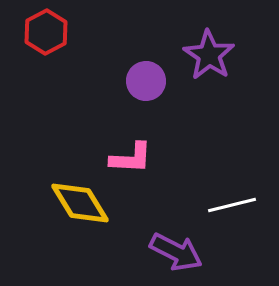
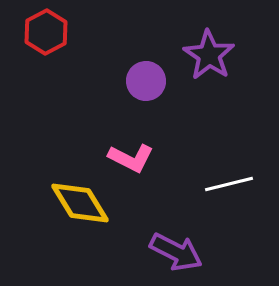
pink L-shape: rotated 24 degrees clockwise
white line: moved 3 px left, 21 px up
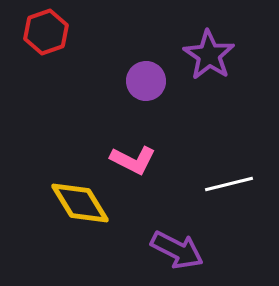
red hexagon: rotated 9 degrees clockwise
pink L-shape: moved 2 px right, 2 px down
purple arrow: moved 1 px right, 2 px up
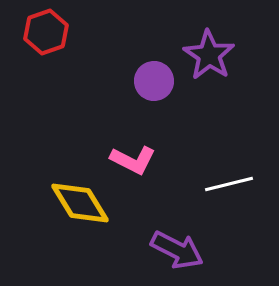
purple circle: moved 8 px right
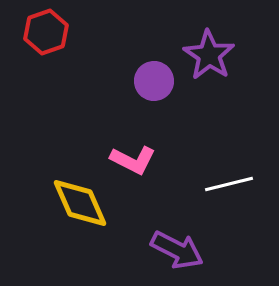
yellow diamond: rotated 8 degrees clockwise
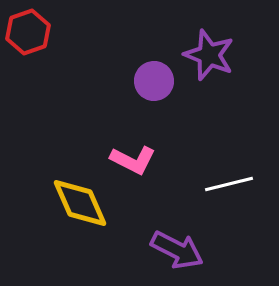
red hexagon: moved 18 px left
purple star: rotated 12 degrees counterclockwise
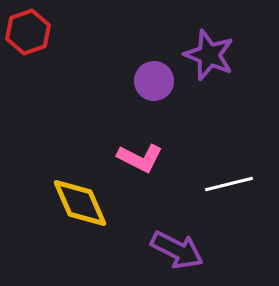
pink L-shape: moved 7 px right, 2 px up
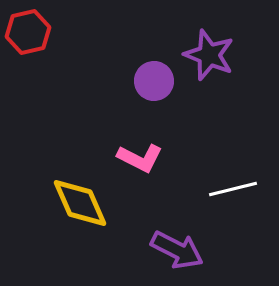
red hexagon: rotated 6 degrees clockwise
white line: moved 4 px right, 5 px down
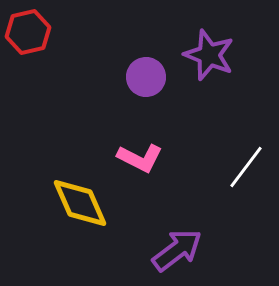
purple circle: moved 8 px left, 4 px up
white line: moved 13 px right, 22 px up; rotated 39 degrees counterclockwise
purple arrow: rotated 64 degrees counterclockwise
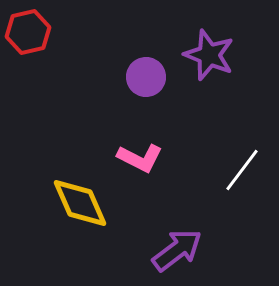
white line: moved 4 px left, 3 px down
